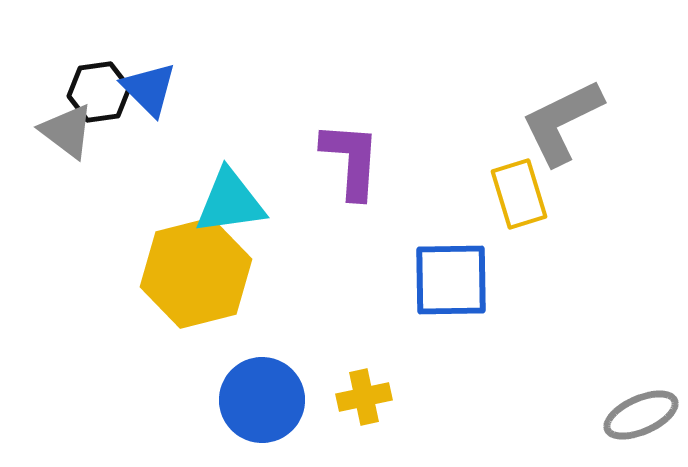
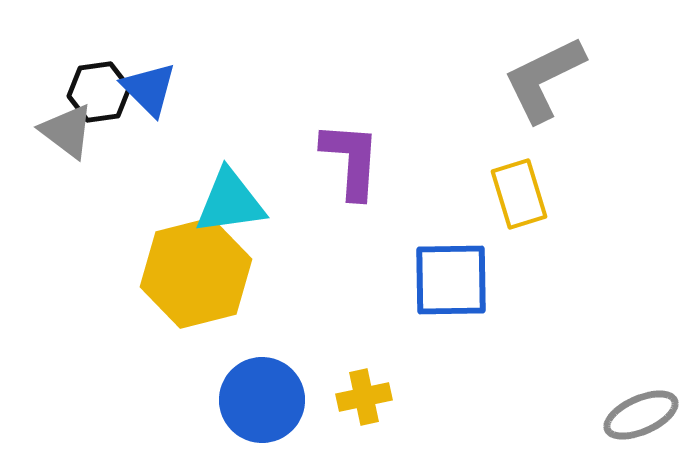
gray L-shape: moved 18 px left, 43 px up
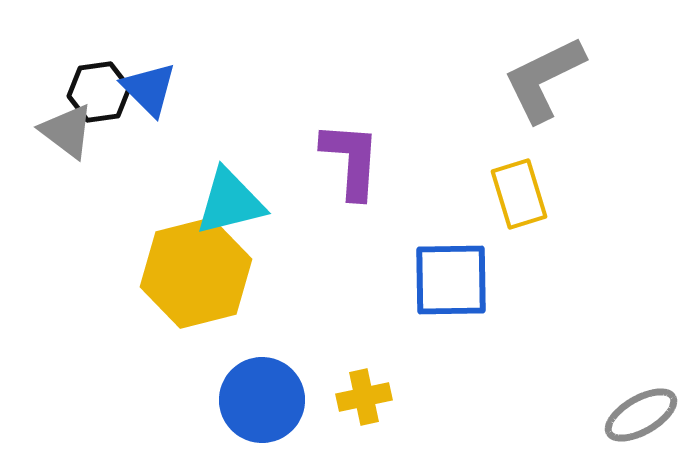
cyan triangle: rotated 6 degrees counterclockwise
gray ellipse: rotated 6 degrees counterclockwise
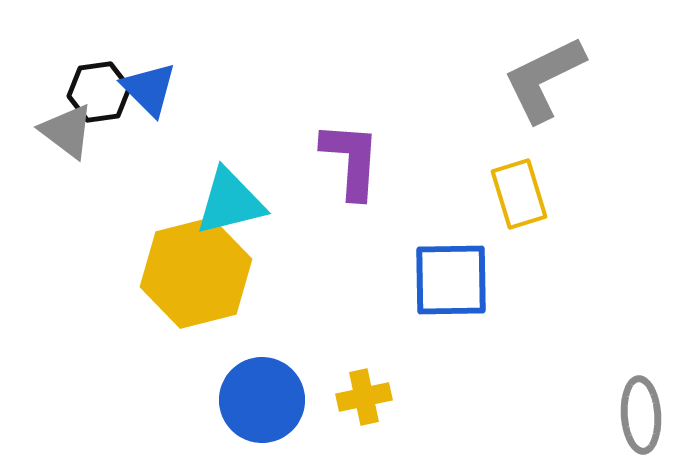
gray ellipse: rotated 64 degrees counterclockwise
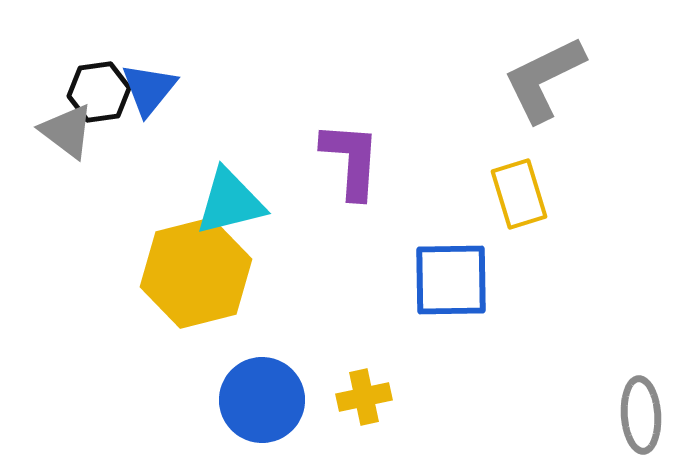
blue triangle: rotated 24 degrees clockwise
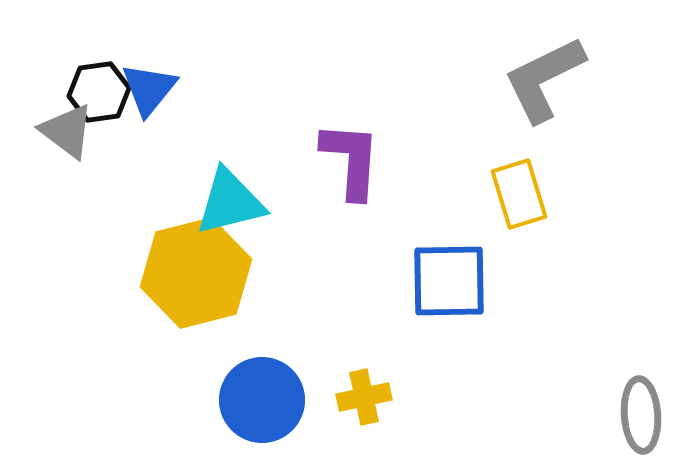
blue square: moved 2 px left, 1 px down
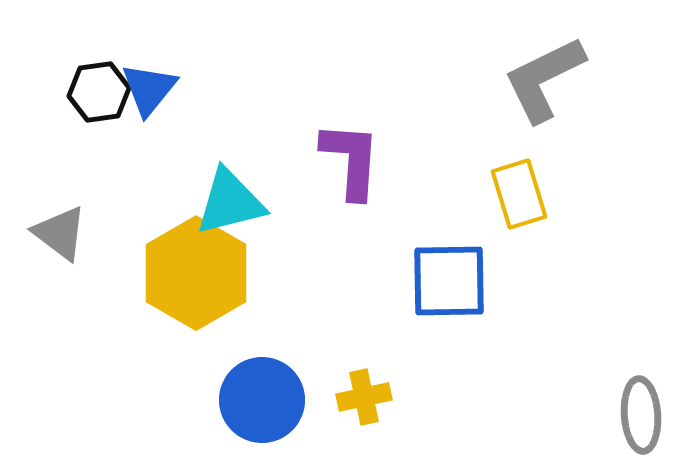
gray triangle: moved 7 px left, 102 px down
yellow hexagon: rotated 16 degrees counterclockwise
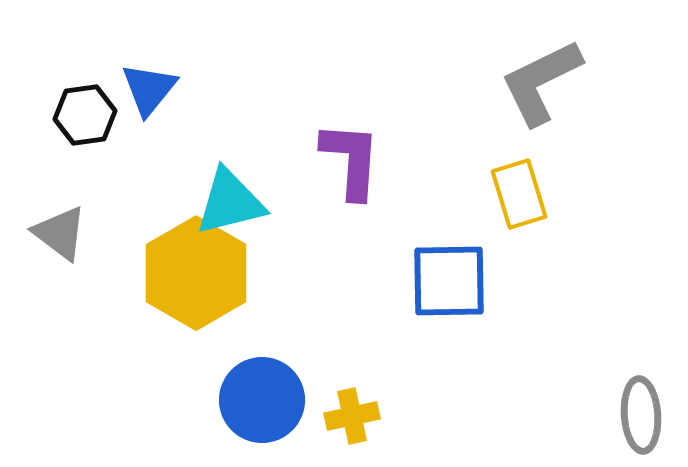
gray L-shape: moved 3 px left, 3 px down
black hexagon: moved 14 px left, 23 px down
yellow cross: moved 12 px left, 19 px down
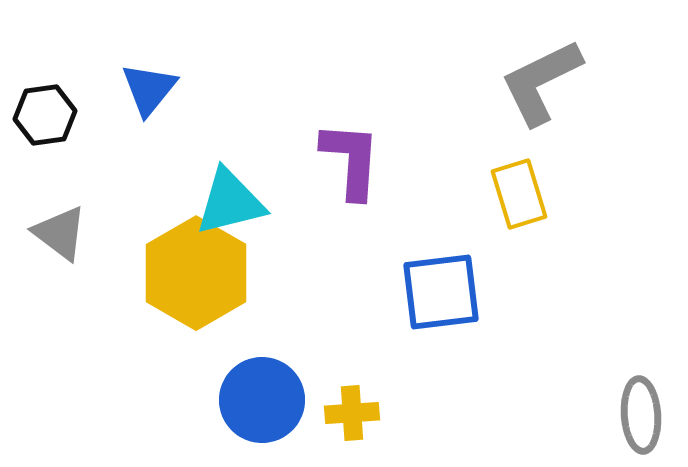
black hexagon: moved 40 px left
blue square: moved 8 px left, 11 px down; rotated 6 degrees counterclockwise
yellow cross: moved 3 px up; rotated 8 degrees clockwise
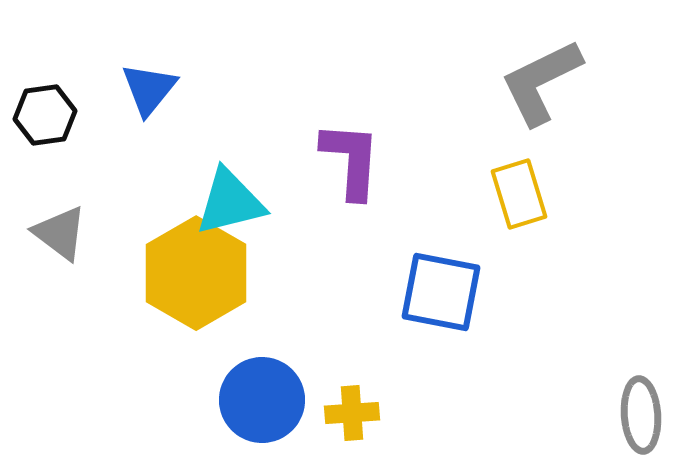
blue square: rotated 18 degrees clockwise
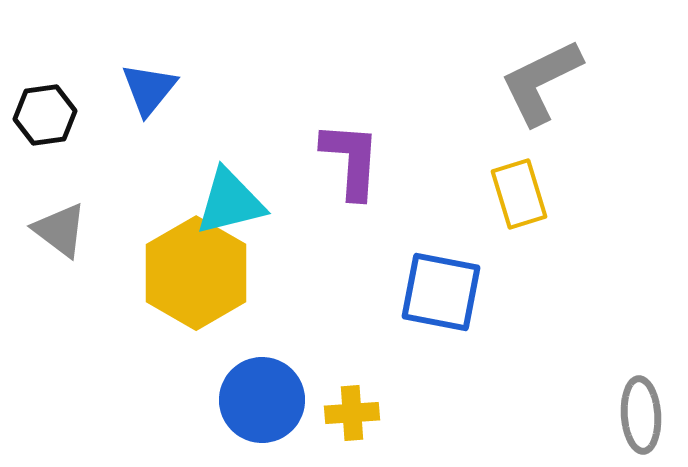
gray triangle: moved 3 px up
